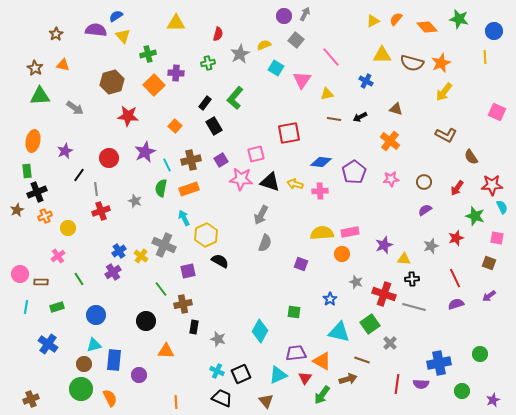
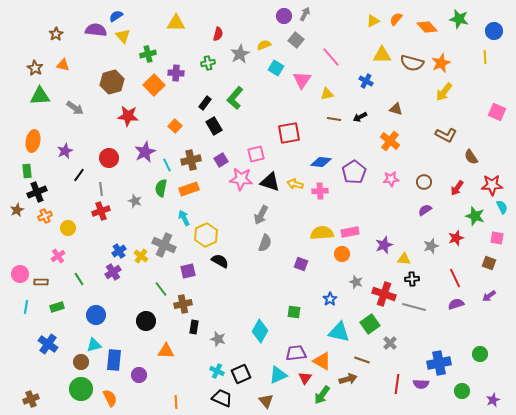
gray line at (96, 189): moved 5 px right
brown circle at (84, 364): moved 3 px left, 2 px up
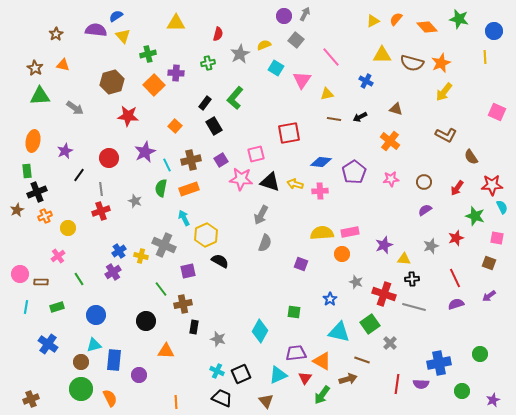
yellow cross at (141, 256): rotated 24 degrees counterclockwise
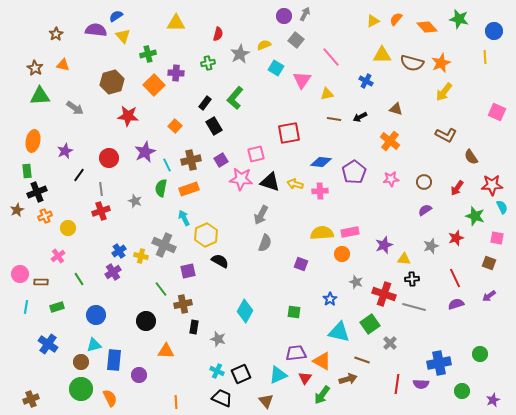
cyan diamond at (260, 331): moved 15 px left, 20 px up
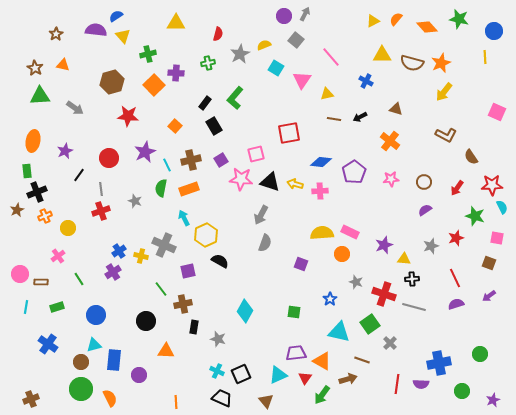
pink rectangle at (350, 232): rotated 36 degrees clockwise
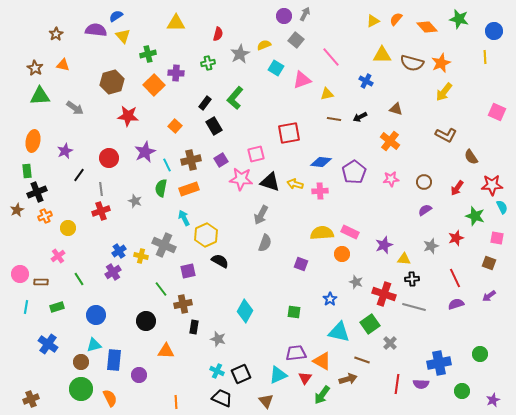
pink triangle at (302, 80): rotated 36 degrees clockwise
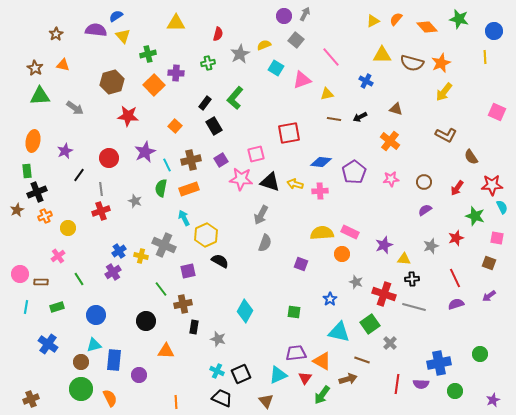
green circle at (462, 391): moved 7 px left
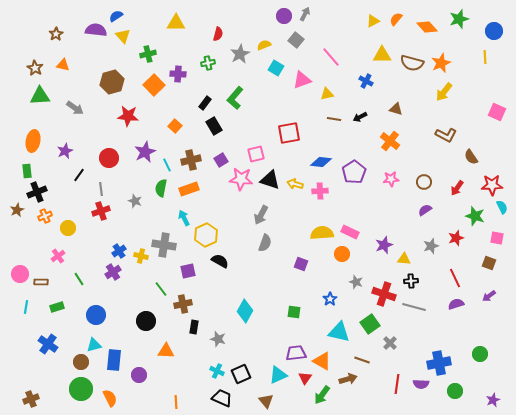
green star at (459, 19): rotated 30 degrees counterclockwise
purple cross at (176, 73): moved 2 px right, 1 px down
black triangle at (270, 182): moved 2 px up
gray cross at (164, 245): rotated 15 degrees counterclockwise
black cross at (412, 279): moved 1 px left, 2 px down
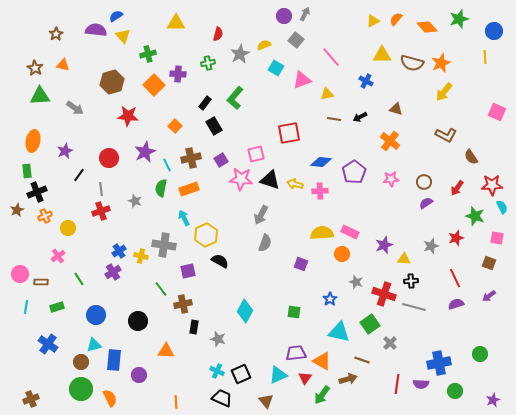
brown cross at (191, 160): moved 2 px up
purple semicircle at (425, 210): moved 1 px right, 7 px up
black circle at (146, 321): moved 8 px left
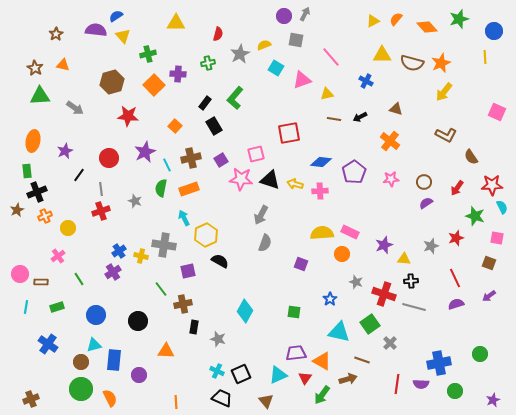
gray square at (296, 40): rotated 28 degrees counterclockwise
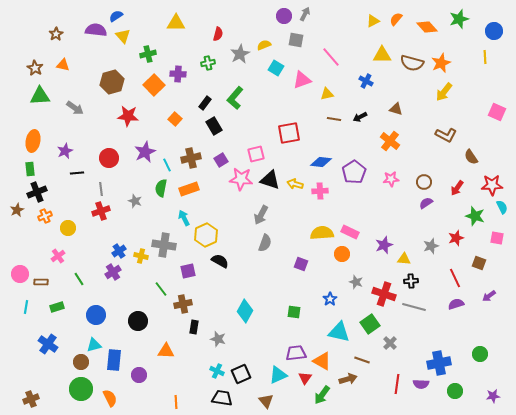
orange square at (175, 126): moved 7 px up
green rectangle at (27, 171): moved 3 px right, 2 px up
black line at (79, 175): moved 2 px left, 2 px up; rotated 48 degrees clockwise
brown square at (489, 263): moved 10 px left
black trapezoid at (222, 398): rotated 15 degrees counterclockwise
purple star at (493, 400): moved 4 px up; rotated 16 degrees clockwise
